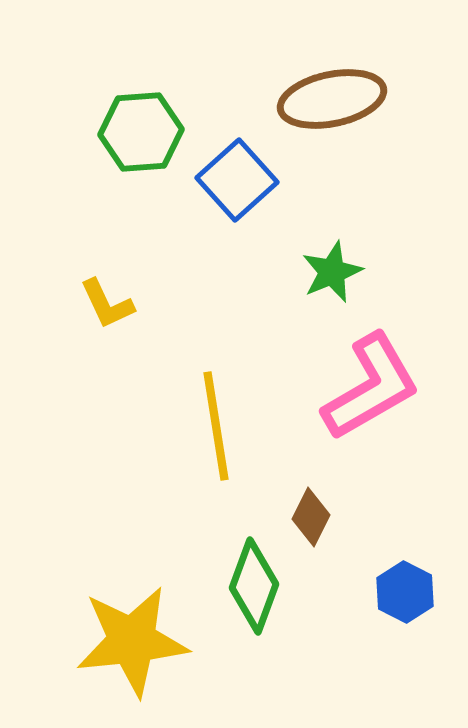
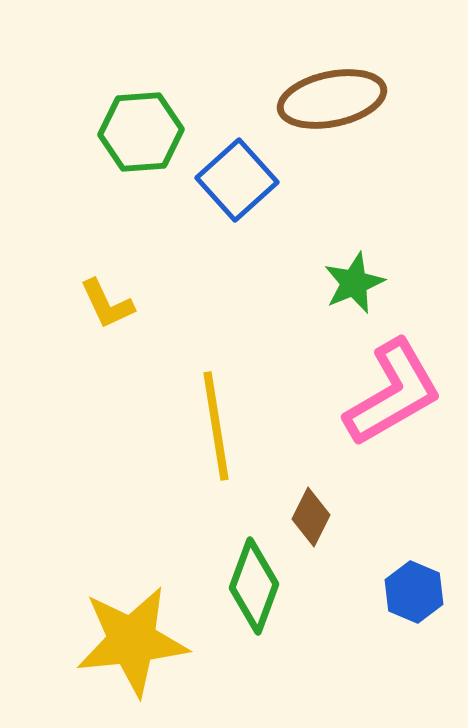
green star: moved 22 px right, 11 px down
pink L-shape: moved 22 px right, 6 px down
blue hexagon: moved 9 px right; rotated 4 degrees counterclockwise
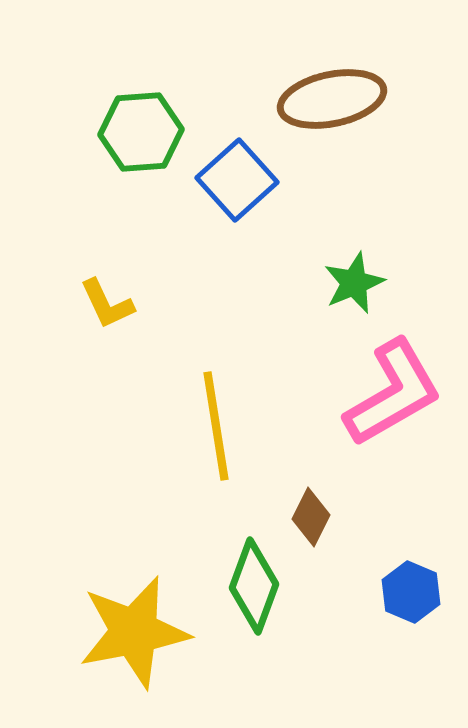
blue hexagon: moved 3 px left
yellow star: moved 2 px right, 9 px up; rotated 5 degrees counterclockwise
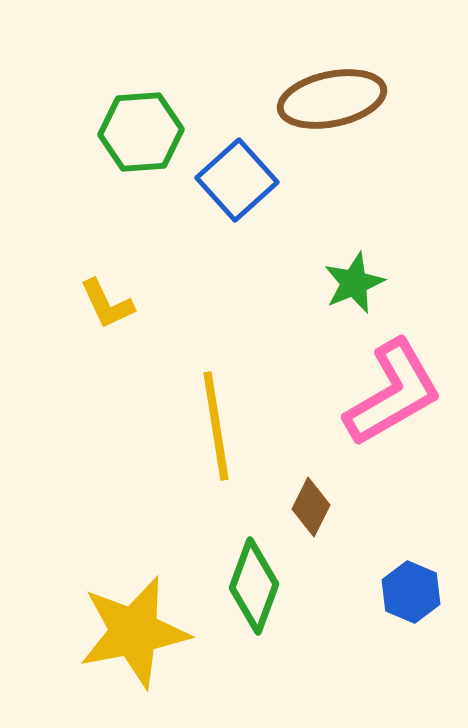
brown diamond: moved 10 px up
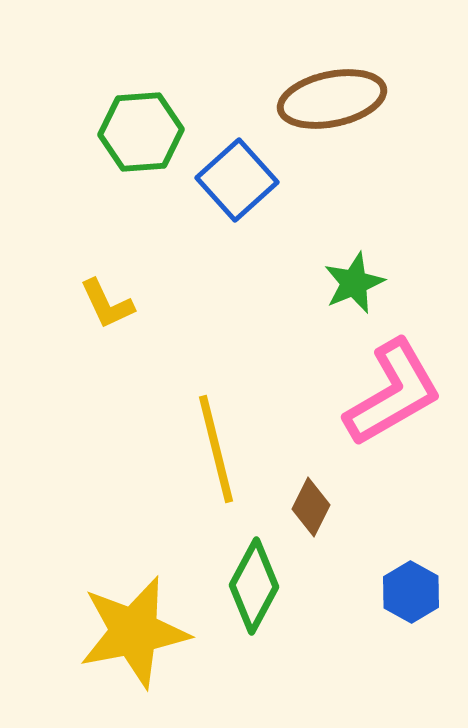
yellow line: moved 23 px down; rotated 5 degrees counterclockwise
green diamond: rotated 8 degrees clockwise
blue hexagon: rotated 6 degrees clockwise
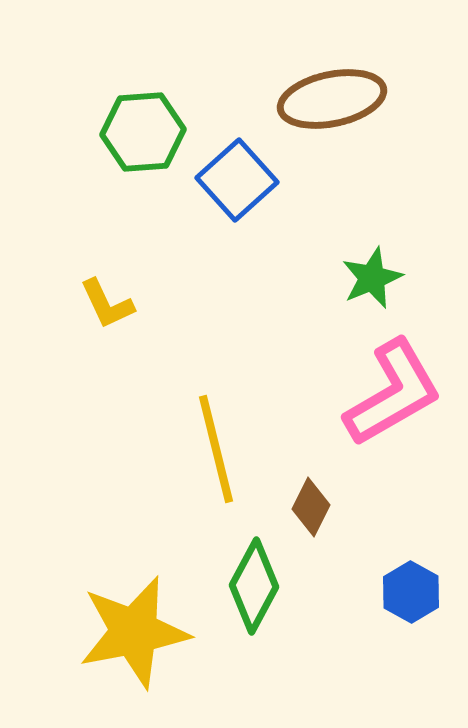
green hexagon: moved 2 px right
green star: moved 18 px right, 5 px up
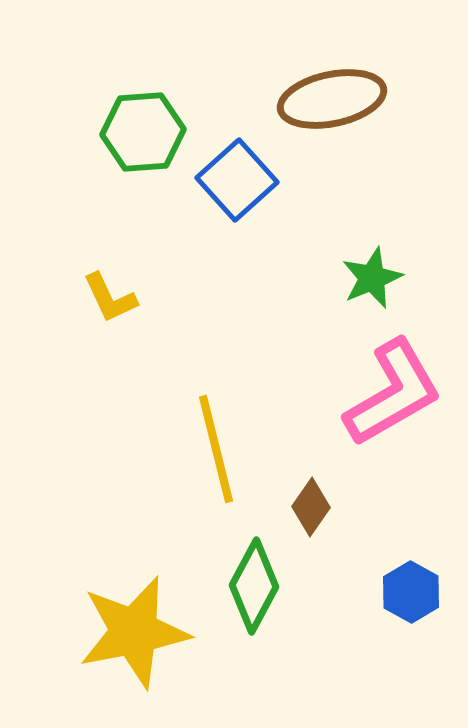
yellow L-shape: moved 3 px right, 6 px up
brown diamond: rotated 8 degrees clockwise
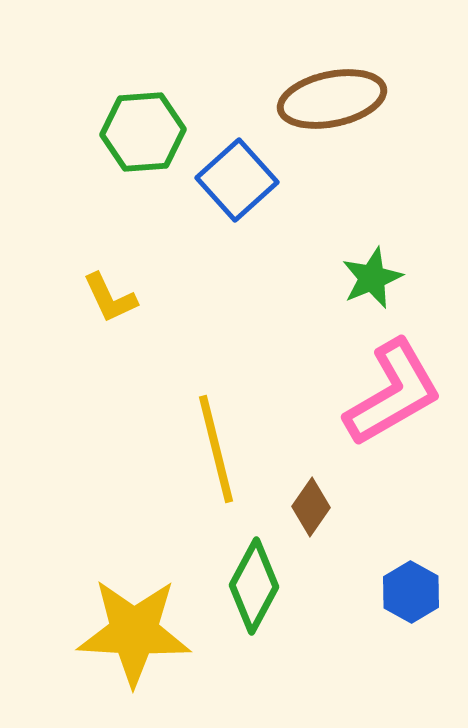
yellow star: rotated 14 degrees clockwise
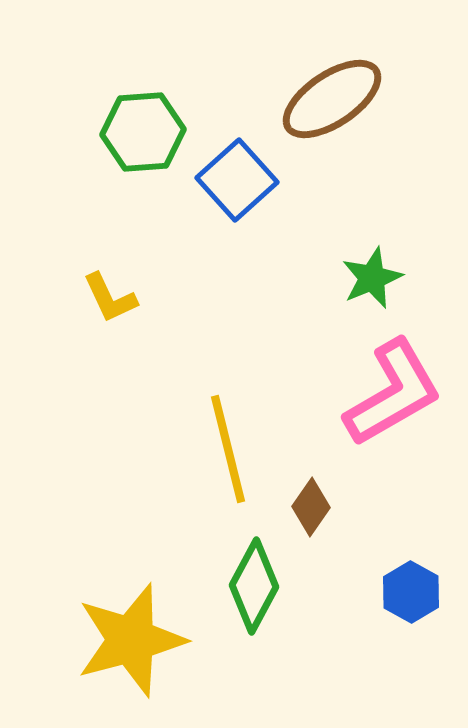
brown ellipse: rotated 22 degrees counterclockwise
yellow line: moved 12 px right
yellow star: moved 3 px left, 8 px down; rotated 18 degrees counterclockwise
